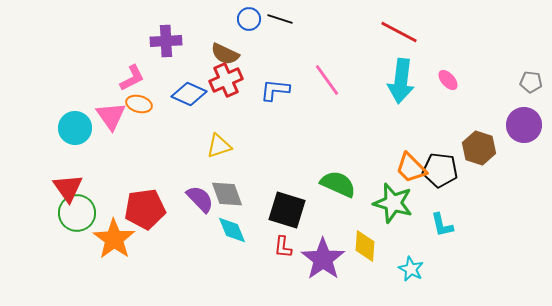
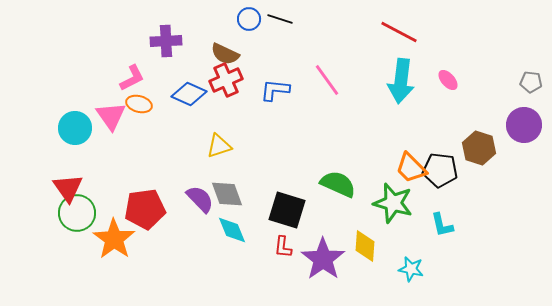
cyan star: rotated 15 degrees counterclockwise
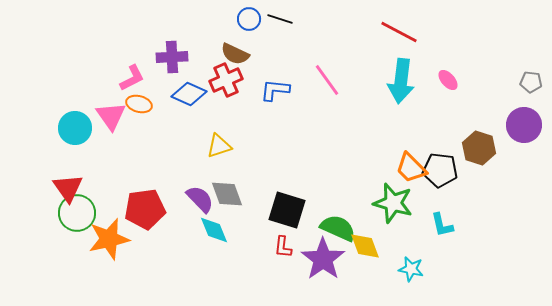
purple cross: moved 6 px right, 16 px down
brown semicircle: moved 10 px right
green semicircle: moved 44 px down
cyan diamond: moved 18 px left
orange star: moved 5 px left; rotated 24 degrees clockwise
yellow diamond: rotated 24 degrees counterclockwise
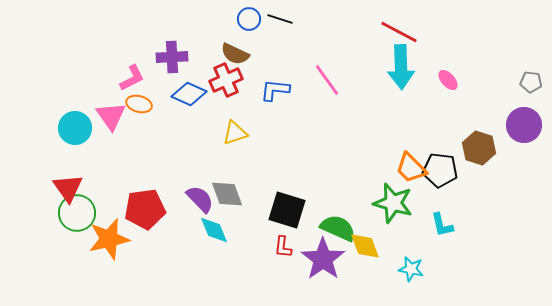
cyan arrow: moved 14 px up; rotated 9 degrees counterclockwise
yellow triangle: moved 16 px right, 13 px up
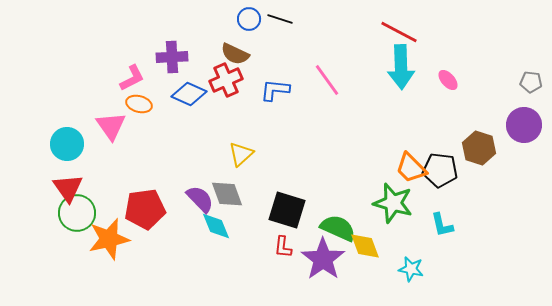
pink triangle: moved 10 px down
cyan circle: moved 8 px left, 16 px down
yellow triangle: moved 6 px right, 21 px down; rotated 24 degrees counterclockwise
cyan diamond: moved 2 px right, 4 px up
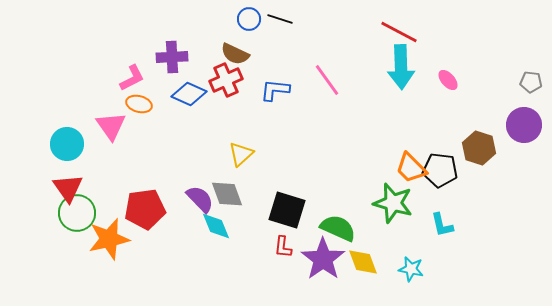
yellow diamond: moved 2 px left, 16 px down
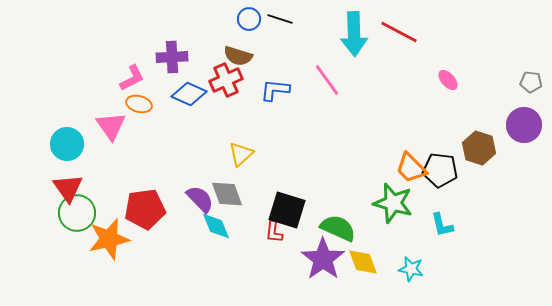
brown semicircle: moved 3 px right, 2 px down; rotated 8 degrees counterclockwise
cyan arrow: moved 47 px left, 33 px up
red L-shape: moved 9 px left, 15 px up
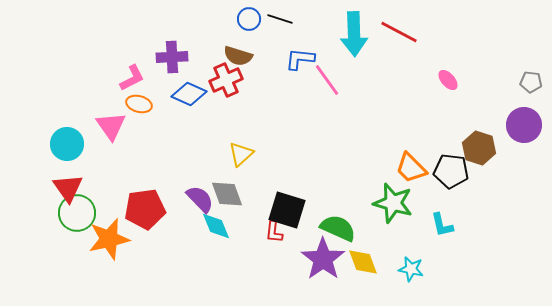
blue L-shape: moved 25 px right, 31 px up
black pentagon: moved 11 px right, 1 px down
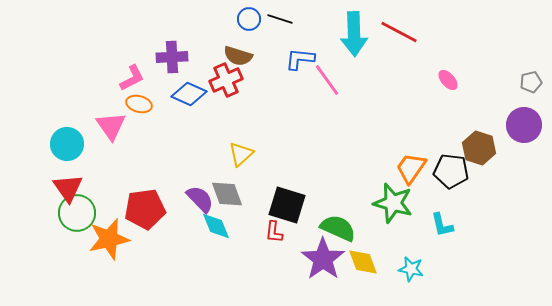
gray pentagon: rotated 20 degrees counterclockwise
orange trapezoid: rotated 80 degrees clockwise
black square: moved 5 px up
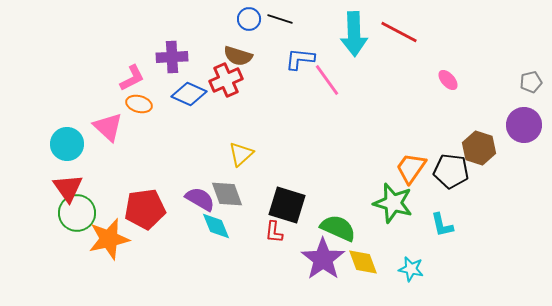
pink triangle: moved 3 px left, 1 px down; rotated 12 degrees counterclockwise
purple semicircle: rotated 16 degrees counterclockwise
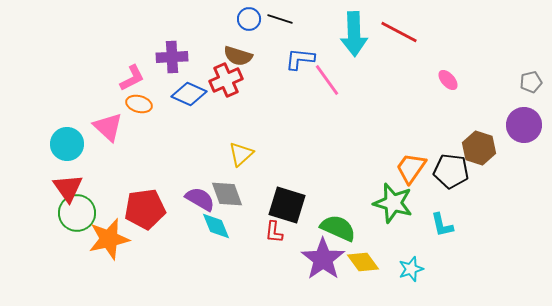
yellow diamond: rotated 16 degrees counterclockwise
cyan star: rotated 30 degrees counterclockwise
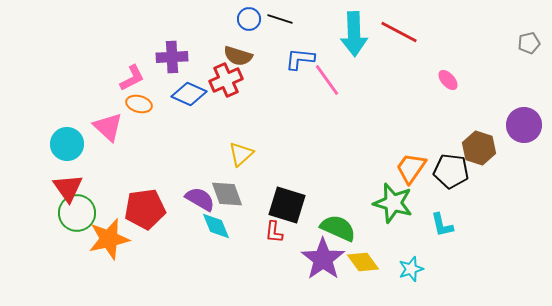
gray pentagon: moved 2 px left, 39 px up
